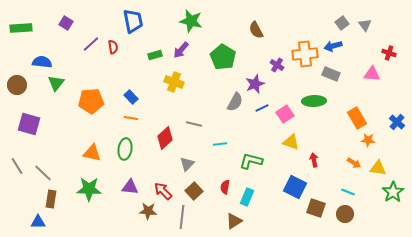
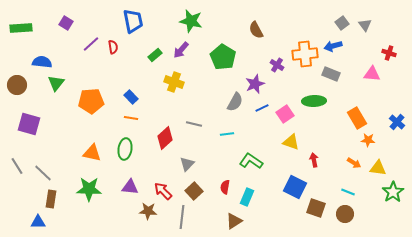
green rectangle at (155, 55): rotated 24 degrees counterclockwise
cyan line at (220, 144): moved 7 px right, 10 px up
green L-shape at (251, 161): rotated 20 degrees clockwise
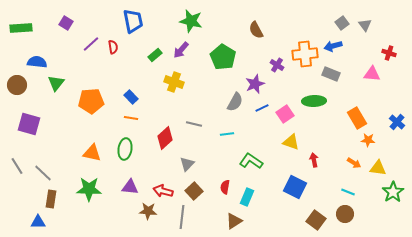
blue semicircle at (42, 62): moved 5 px left
red arrow at (163, 191): rotated 30 degrees counterclockwise
brown square at (316, 208): moved 12 px down; rotated 18 degrees clockwise
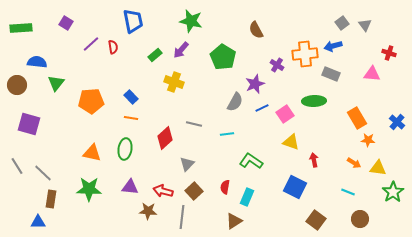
brown circle at (345, 214): moved 15 px right, 5 px down
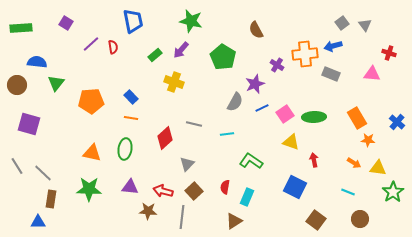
green ellipse at (314, 101): moved 16 px down
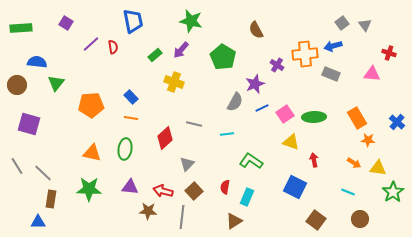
orange pentagon at (91, 101): moved 4 px down
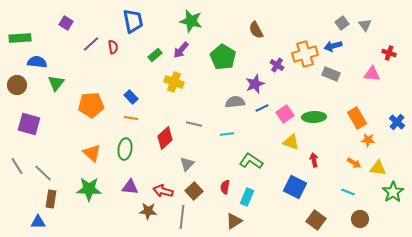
green rectangle at (21, 28): moved 1 px left, 10 px down
orange cross at (305, 54): rotated 10 degrees counterclockwise
gray semicircle at (235, 102): rotated 126 degrees counterclockwise
orange triangle at (92, 153): rotated 30 degrees clockwise
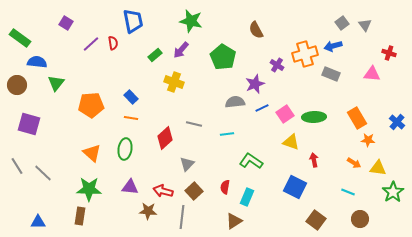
green rectangle at (20, 38): rotated 40 degrees clockwise
red semicircle at (113, 47): moved 4 px up
brown rectangle at (51, 199): moved 29 px right, 17 px down
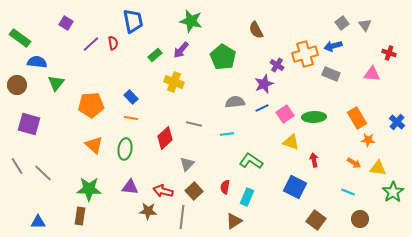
purple star at (255, 84): moved 9 px right
orange triangle at (92, 153): moved 2 px right, 8 px up
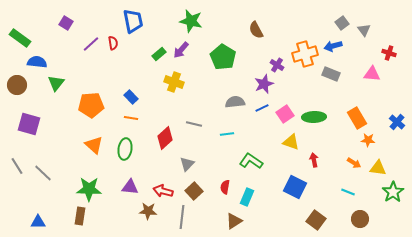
gray triangle at (365, 25): moved 1 px left, 5 px down
green rectangle at (155, 55): moved 4 px right, 1 px up
